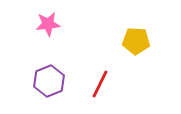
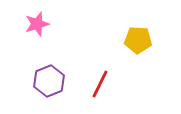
pink star: moved 11 px left; rotated 10 degrees counterclockwise
yellow pentagon: moved 2 px right, 1 px up
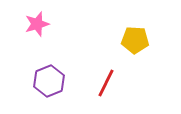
yellow pentagon: moved 3 px left
red line: moved 6 px right, 1 px up
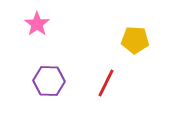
pink star: rotated 20 degrees counterclockwise
purple hexagon: rotated 24 degrees clockwise
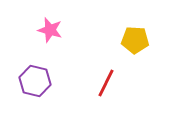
pink star: moved 13 px right, 6 px down; rotated 20 degrees counterclockwise
purple hexagon: moved 14 px left; rotated 12 degrees clockwise
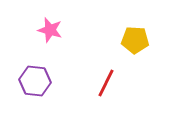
purple hexagon: rotated 8 degrees counterclockwise
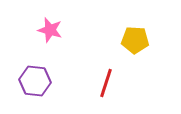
red line: rotated 8 degrees counterclockwise
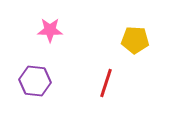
pink star: rotated 15 degrees counterclockwise
